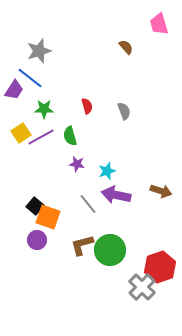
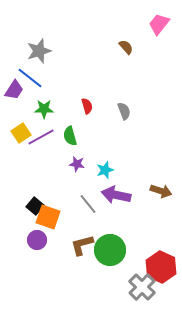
pink trapezoid: rotated 55 degrees clockwise
cyan star: moved 2 px left, 1 px up
red hexagon: moved 1 px right; rotated 16 degrees counterclockwise
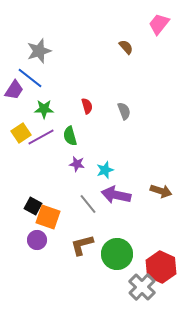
black square: moved 2 px left; rotated 12 degrees counterclockwise
green circle: moved 7 px right, 4 px down
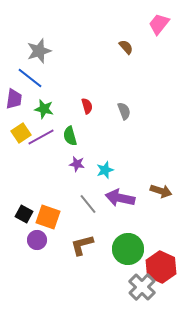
purple trapezoid: moved 9 px down; rotated 25 degrees counterclockwise
green star: rotated 12 degrees clockwise
purple arrow: moved 4 px right, 3 px down
black square: moved 9 px left, 8 px down
green circle: moved 11 px right, 5 px up
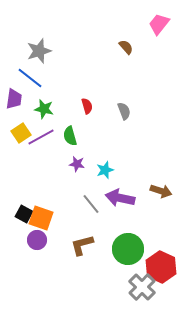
gray line: moved 3 px right
orange square: moved 7 px left, 1 px down
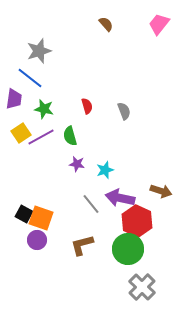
brown semicircle: moved 20 px left, 23 px up
red hexagon: moved 24 px left, 46 px up
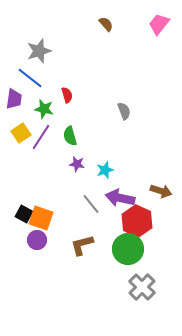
red semicircle: moved 20 px left, 11 px up
purple line: rotated 28 degrees counterclockwise
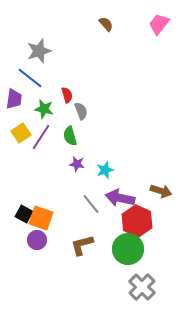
gray semicircle: moved 43 px left
